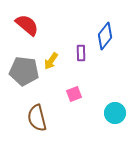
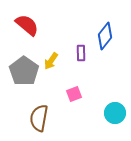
gray pentagon: rotated 28 degrees clockwise
brown semicircle: moved 2 px right; rotated 24 degrees clockwise
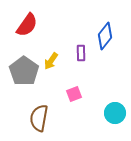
red semicircle: rotated 85 degrees clockwise
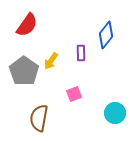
blue diamond: moved 1 px right, 1 px up
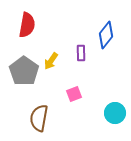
red semicircle: rotated 25 degrees counterclockwise
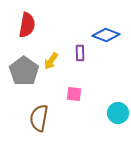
blue diamond: rotated 72 degrees clockwise
purple rectangle: moved 1 px left
pink square: rotated 28 degrees clockwise
cyan circle: moved 3 px right
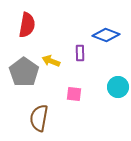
yellow arrow: rotated 78 degrees clockwise
gray pentagon: moved 1 px down
cyan circle: moved 26 px up
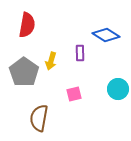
blue diamond: rotated 12 degrees clockwise
yellow arrow: rotated 96 degrees counterclockwise
cyan circle: moved 2 px down
pink square: rotated 21 degrees counterclockwise
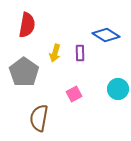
yellow arrow: moved 4 px right, 8 px up
pink square: rotated 14 degrees counterclockwise
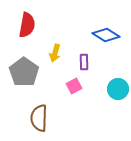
purple rectangle: moved 4 px right, 9 px down
pink square: moved 8 px up
brown semicircle: rotated 8 degrees counterclockwise
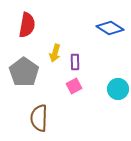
blue diamond: moved 4 px right, 7 px up
purple rectangle: moved 9 px left
